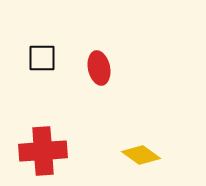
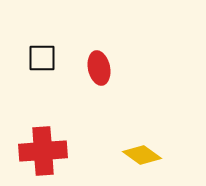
yellow diamond: moved 1 px right
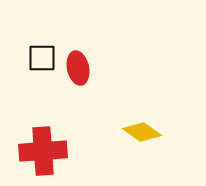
red ellipse: moved 21 px left
yellow diamond: moved 23 px up
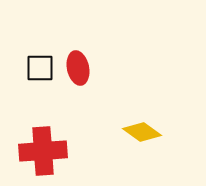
black square: moved 2 px left, 10 px down
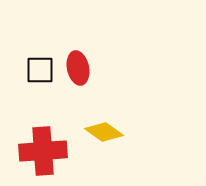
black square: moved 2 px down
yellow diamond: moved 38 px left
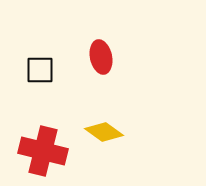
red ellipse: moved 23 px right, 11 px up
red cross: rotated 18 degrees clockwise
